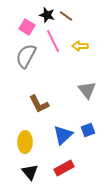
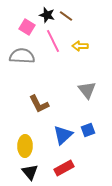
gray semicircle: moved 4 px left; rotated 65 degrees clockwise
yellow ellipse: moved 4 px down
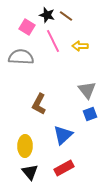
gray semicircle: moved 1 px left, 1 px down
brown L-shape: rotated 55 degrees clockwise
blue square: moved 2 px right, 16 px up
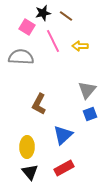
black star: moved 4 px left, 2 px up; rotated 28 degrees counterclockwise
gray triangle: rotated 18 degrees clockwise
yellow ellipse: moved 2 px right, 1 px down
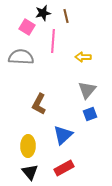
brown line: rotated 40 degrees clockwise
pink line: rotated 30 degrees clockwise
yellow arrow: moved 3 px right, 11 px down
yellow ellipse: moved 1 px right, 1 px up
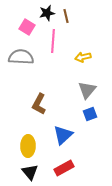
black star: moved 4 px right
yellow arrow: rotated 14 degrees counterclockwise
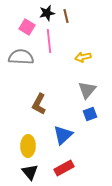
pink line: moved 4 px left; rotated 10 degrees counterclockwise
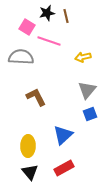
pink line: rotated 65 degrees counterclockwise
brown L-shape: moved 3 px left, 7 px up; rotated 125 degrees clockwise
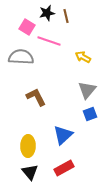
yellow arrow: rotated 42 degrees clockwise
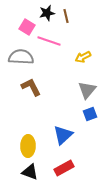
yellow arrow: rotated 56 degrees counterclockwise
brown L-shape: moved 5 px left, 10 px up
black triangle: rotated 30 degrees counterclockwise
